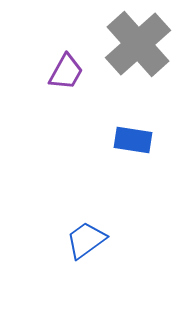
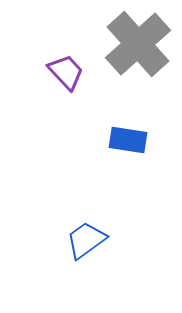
purple trapezoid: rotated 72 degrees counterclockwise
blue rectangle: moved 5 px left
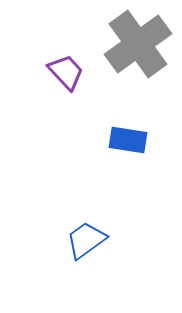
gray cross: rotated 6 degrees clockwise
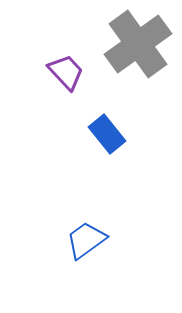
blue rectangle: moved 21 px left, 6 px up; rotated 42 degrees clockwise
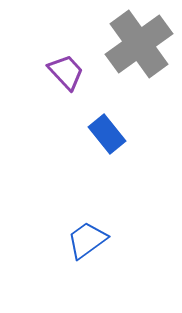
gray cross: moved 1 px right
blue trapezoid: moved 1 px right
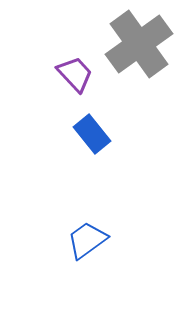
purple trapezoid: moved 9 px right, 2 px down
blue rectangle: moved 15 px left
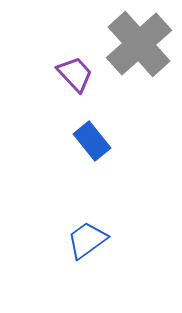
gray cross: rotated 6 degrees counterclockwise
blue rectangle: moved 7 px down
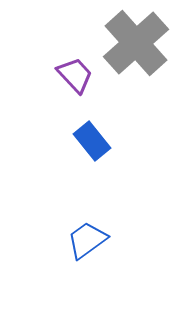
gray cross: moved 3 px left, 1 px up
purple trapezoid: moved 1 px down
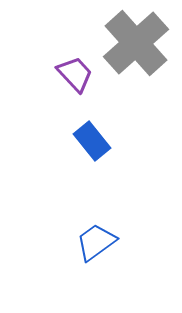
purple trapezoid: moved 1 px up
blue trapezoid: moved 9 px right, 2 px down
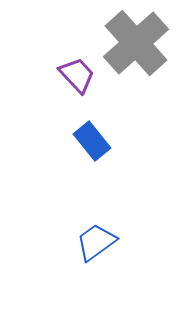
purple trapezoid: moved 2 px right, 1 px down
